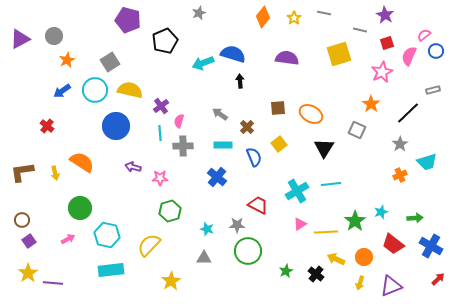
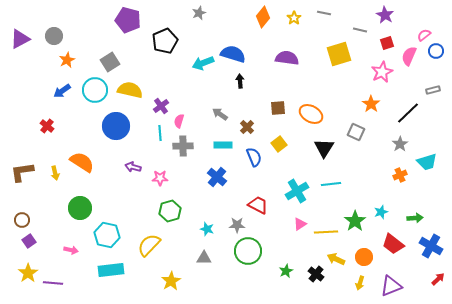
gray square at (357, 130): moved 1 px left, 2 px down
pink arrow at (68, 239): moved 3 px right, 11 px down; rotated 40 degrees clockwise
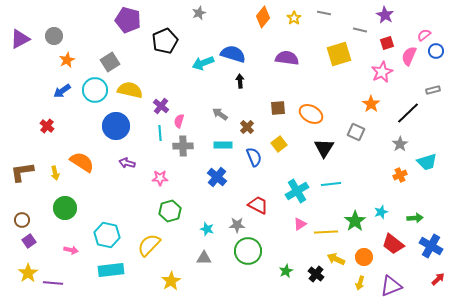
purple cross at (161, 106): rotated 14 degrees counterclockwise
purple arrow at (133, 167): moved 6 px left, 4 px up
green circle at (80, 208): moved 15 px left
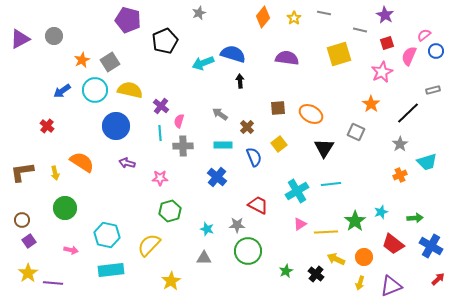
orange star at (67, 60): moved 15 px right
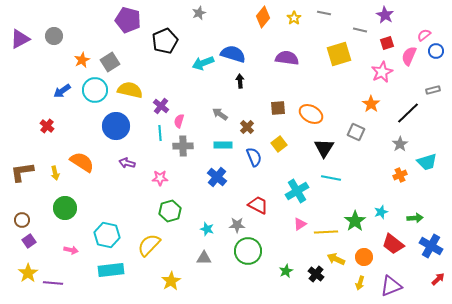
cyan line at (331, 184): moved 6 px up; rotated 18 degrees clockwise
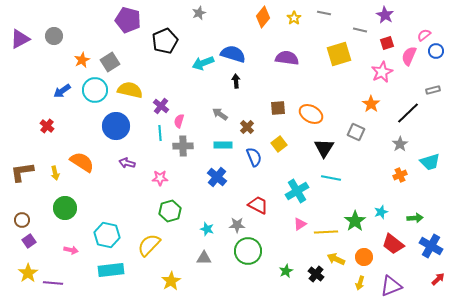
black arrow at (240, 81): moved 4 px left
cyan trapezoid at (427, 162): moved 3 px right
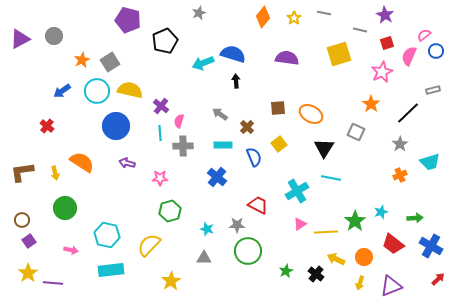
cyan circle at (95, 90): moved 2 px right, 1 px down
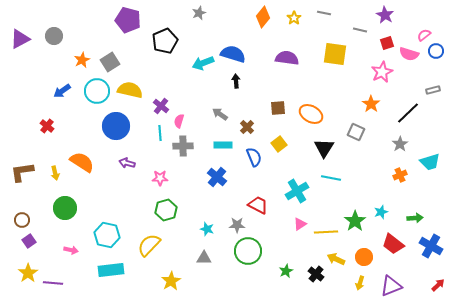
yellow square at (339, 54): moved 4 px left; rotated 25 degrees clockwise
pink semicircle at (409, 56): moved 2 px up; rotated 96 degrees counterclockwise
green hexagon at (170, 211): moved 4 px left, 1 px up
red arrow at (438, 279): moved 6 px down
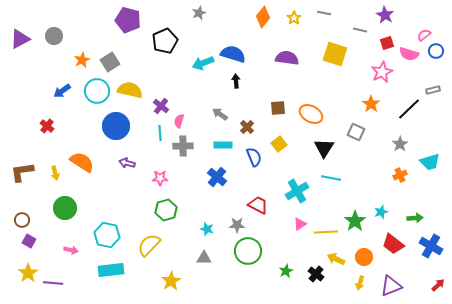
yellow square at (335, 54): rotated 10 degrees clockwise
black line at (408, 113): moved 1 px right, 4 px up
purple square at (29, 241): rotated 24 degrees counterclockwise
